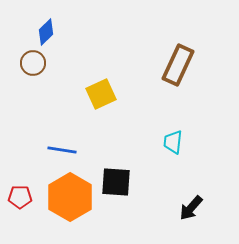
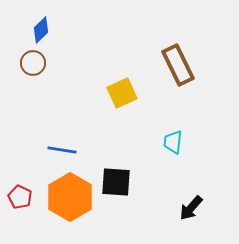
blue diamond: moved 5 px left, 2 px up
brown rectangle: rotated 51 degrees counterclockwise
yellow square: moved 21 px right, 1 px up
red pentagon: rotated 25 degrees clockwise
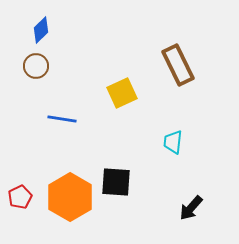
brown circle: moved 3 px right, 3 px down
blue line: moved 31 px up
red pentagon: rotated 20 degrees clockwise
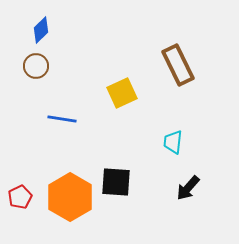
black arrow: moved 3 px left, 20 px up
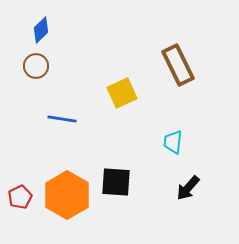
orange hexagon: moved 3 px left, 2 px up
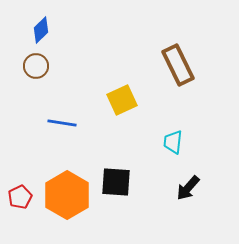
yellow square: moved 7 px down
blue line: moved 4 px down
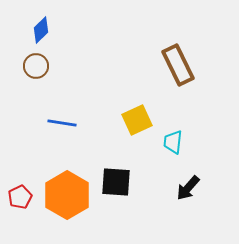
yellow square: moved 15 px right, 20 px down
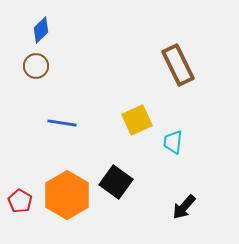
black square: rotated 32 degrees clockwise
black arrow: moved 4 px left, 19 px down
red pentagon: moved 4 px down; rotated 15 degrees counterclockwise
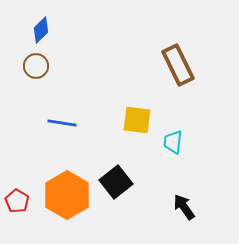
yellow square: rotated 32 degrees clockwise
black square: rotated 16 degrees clockwise
red pentagon: moved 3 px left
black arrow: rotated 104 degrees clockwise
